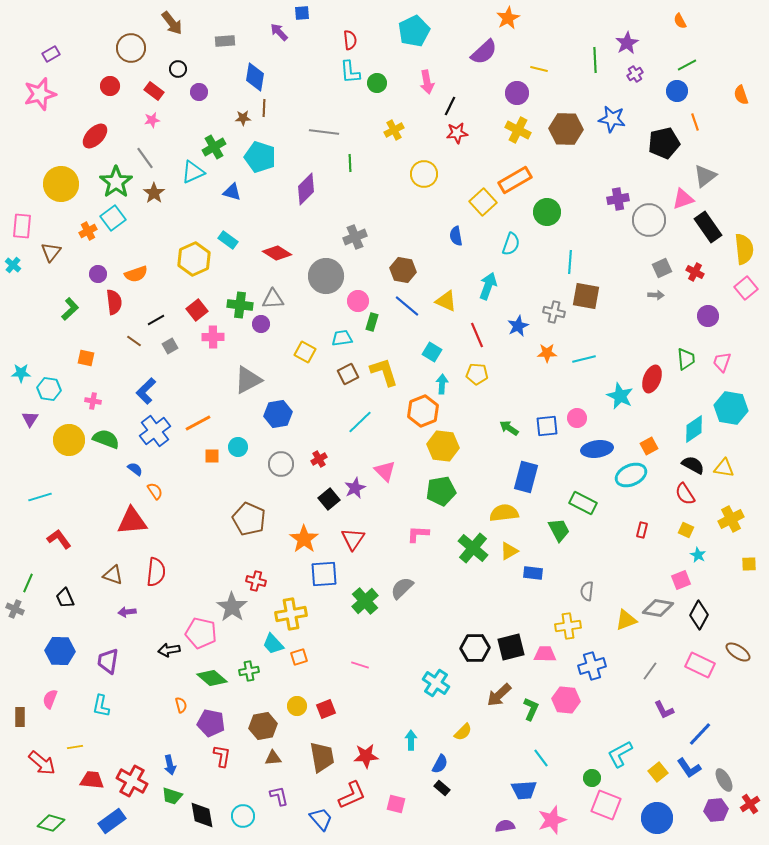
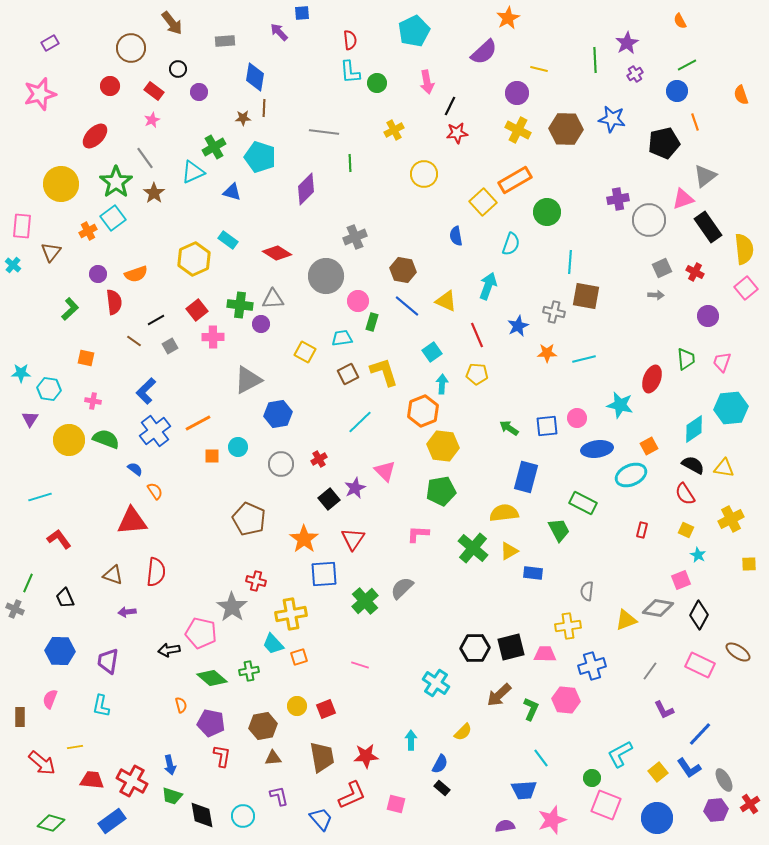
purple rectangle at (51, 54): moved 1 px left, 11 px up
pink star at (152, 120): rotated 14 degrees counterclockwise
cyan square at (432, 352): rotated 24 degrees clockwise
cyan star at (620, 396): moved 9 px down; rotated 12 degrees counterclockwise
cyan hexagon at (731, 408): rotated 16 degrees counterclockwise
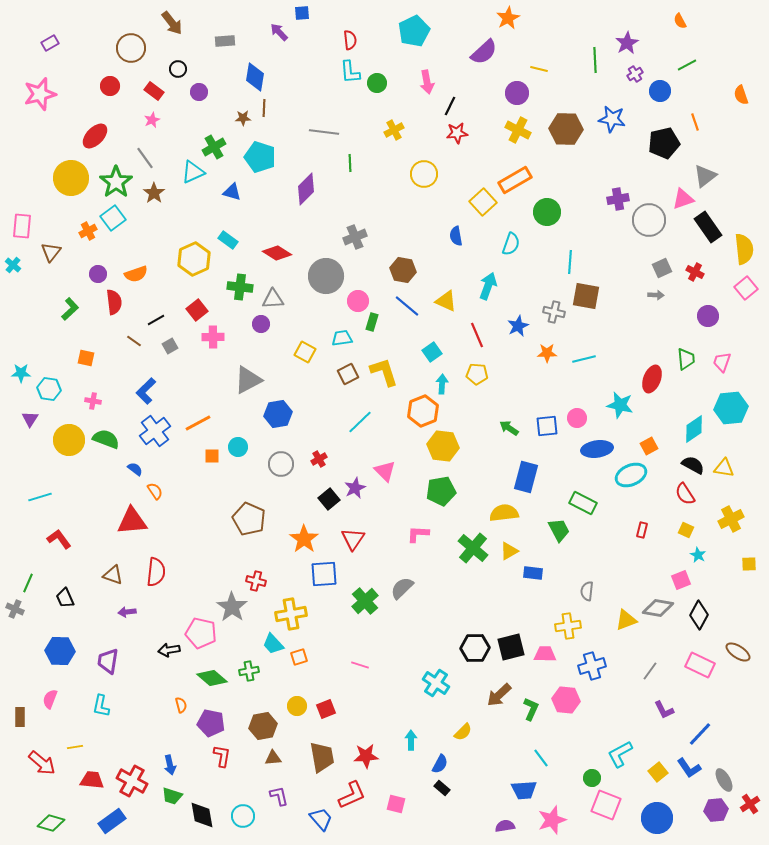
blue circle at (677, 91): moved 17 px left
yellow circle at (61, 184): moved 10 px right, 6 px up
green cross at (240, 305): moved 18 px up
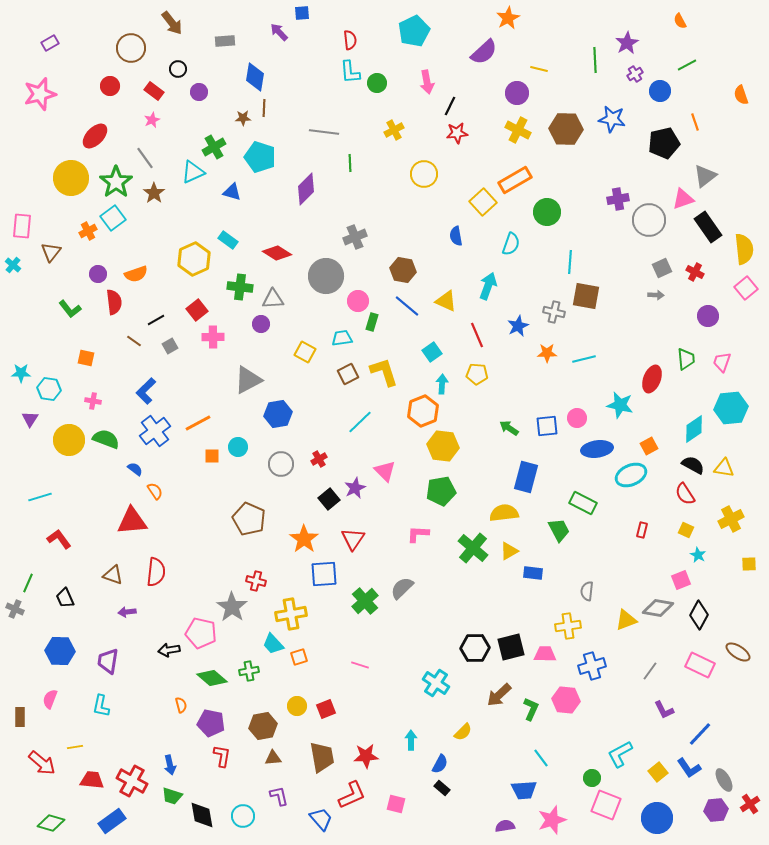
green L-shape at (70, 309): rotated 95 degrees clockwise
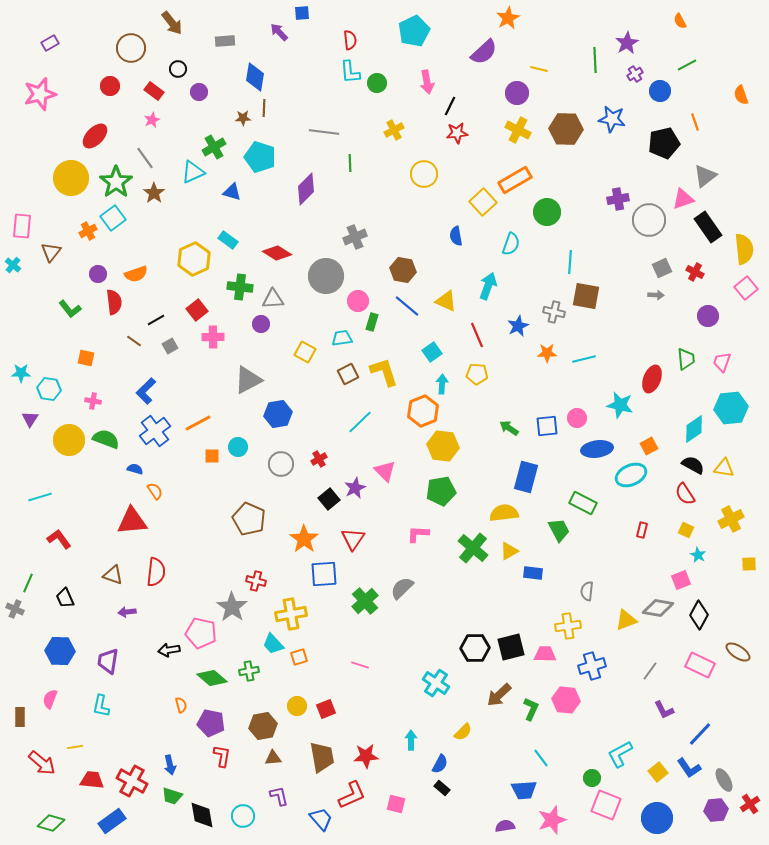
blue semicircle at (135, 469): rotated 21 degrees counterclockwise
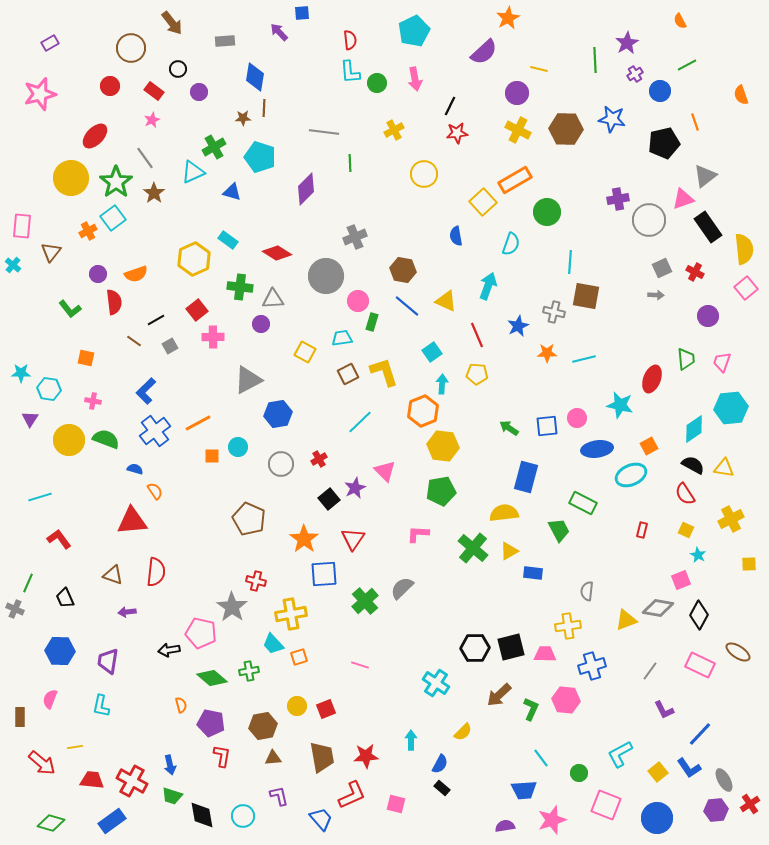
pink arrow at (427, 82): moved 12 px left, 3 px up
green circle at (592, 778): moved 13 px left, 5 px up
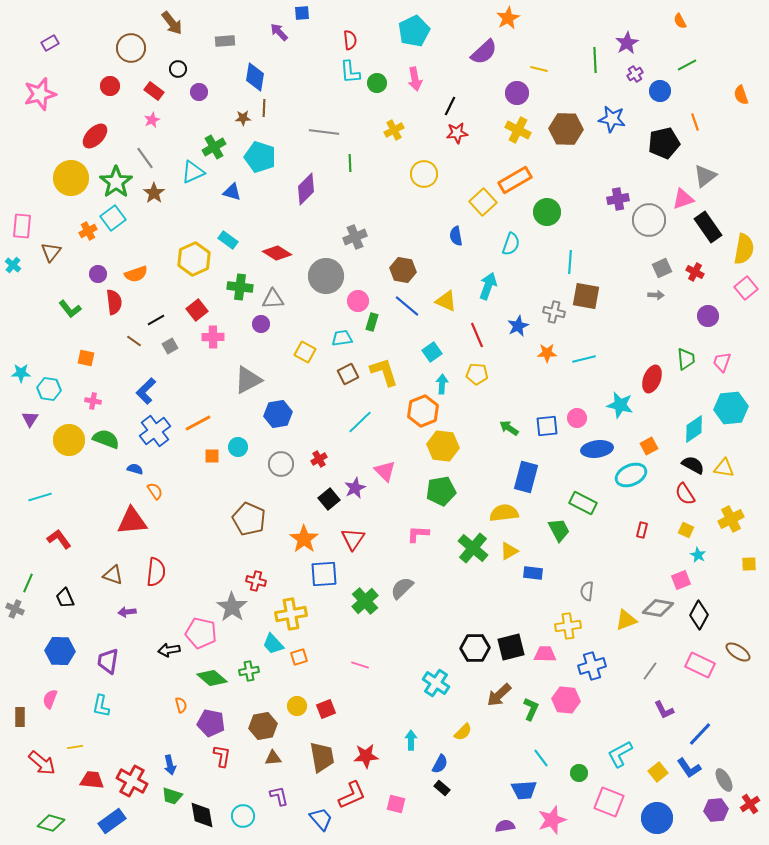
yellow semicircle at (744, 249): rotated 16 degrees clockwise
pink square at (606, 805): moved 3 px right, 3 px up
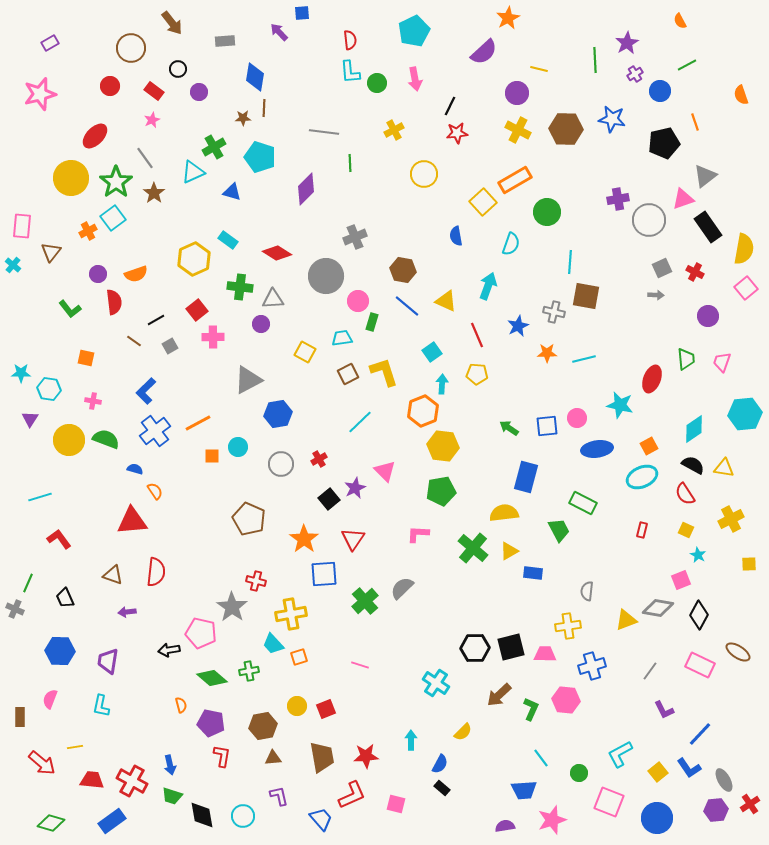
cyan hexagon at (731, 408): moved 14 px right, 6 px down
cyan ellipse at (631, 475): moved 11 px right, 2 px down
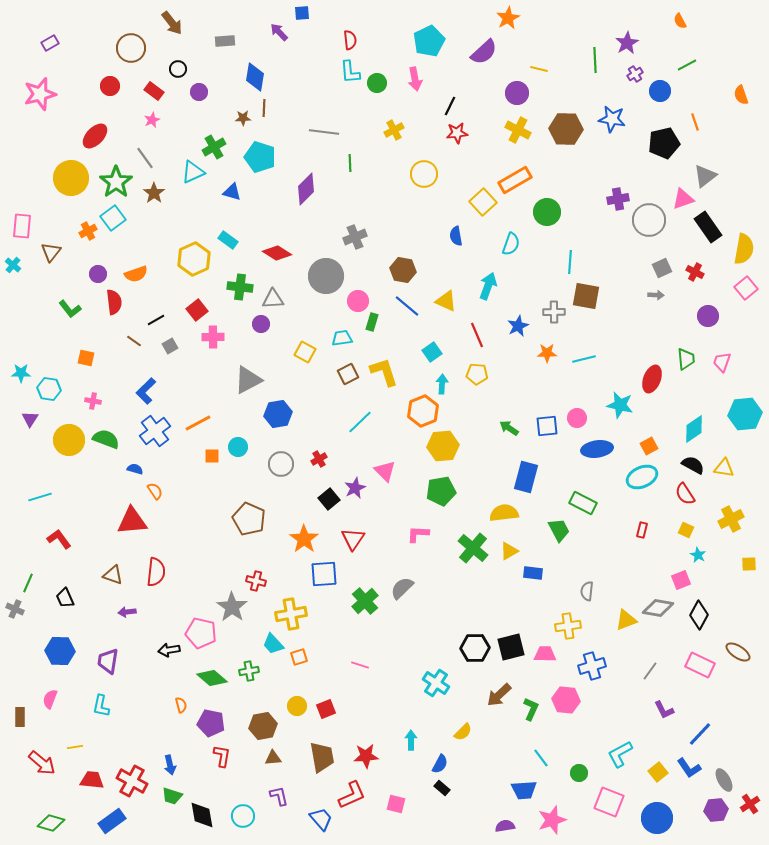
cyan pentagon at (414, 31): moved 15 px right, 10 px down
gray cross at (554, 312): rotated 15 degrees counterclockwise
yellow hexagon at (443, 446): rotated 12 degrees counterclockwise
